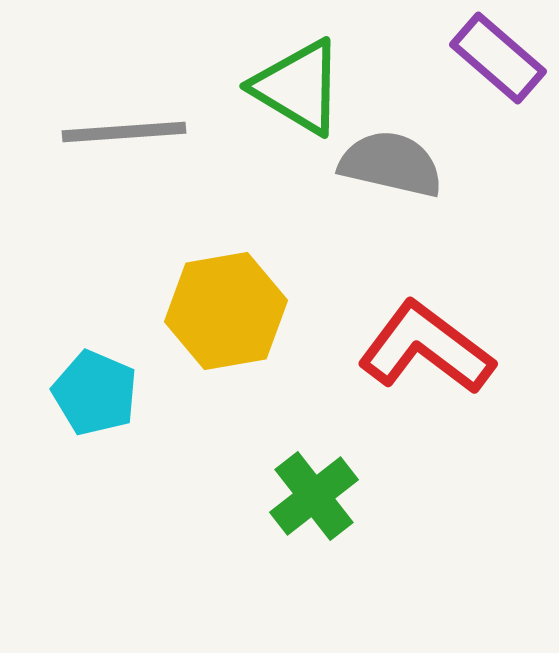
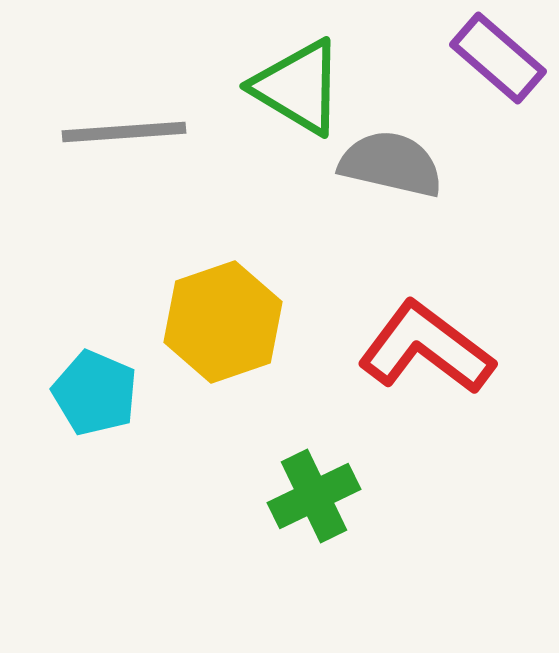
yellow hexagon: moved 3 px left, 11 px down; rotated 9 degrees counterclockwise
green cross: rotated 12 degrees clockwise
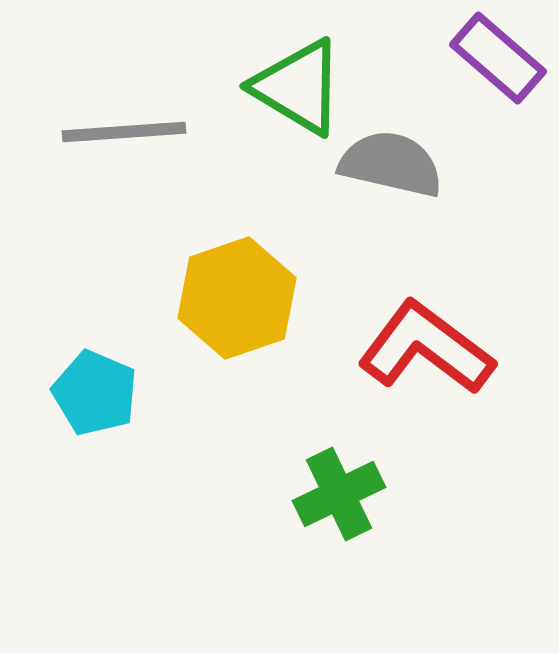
yellow hexagon: moved 14 px right, 24 px up
green cross: moved 25 px right, 2 px up
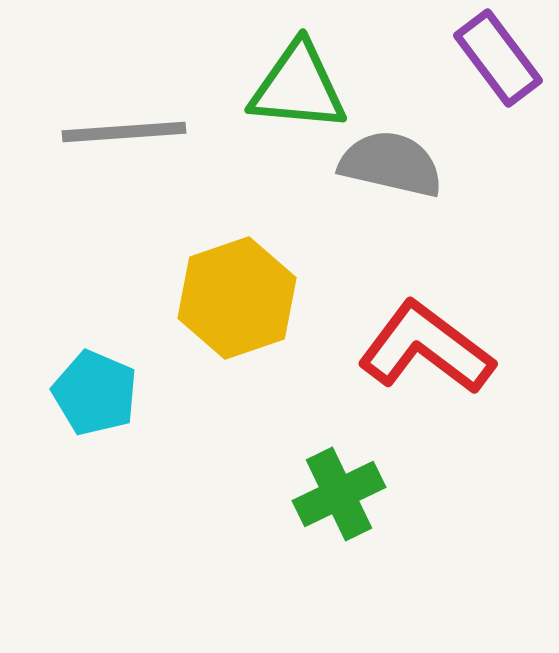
purple rectangle: rotated 12 degrees clockwise
green triangle: rotated 26 degrees counterclockwise
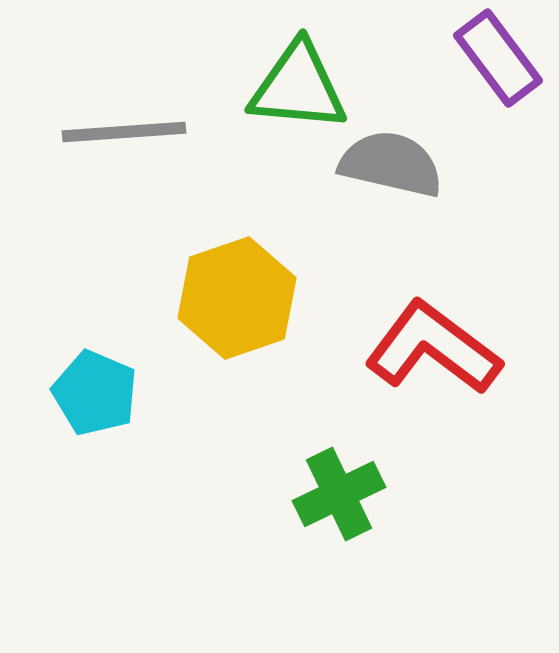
red L-shape: moved 7 px right
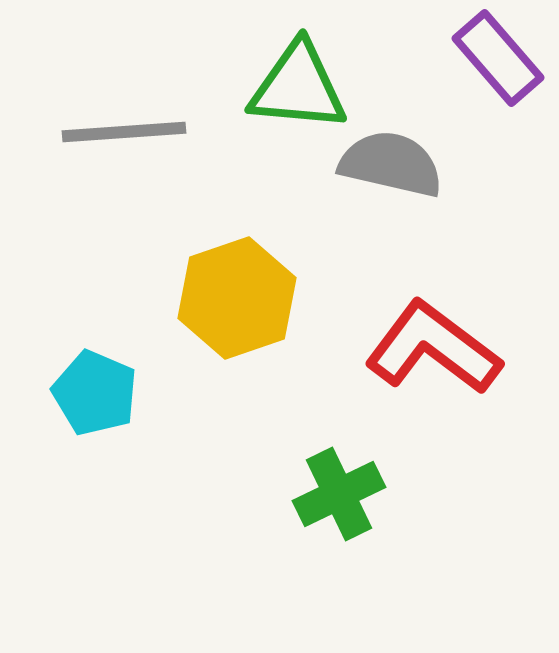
purple rectangle: rotated 4 degrees counterclockwise
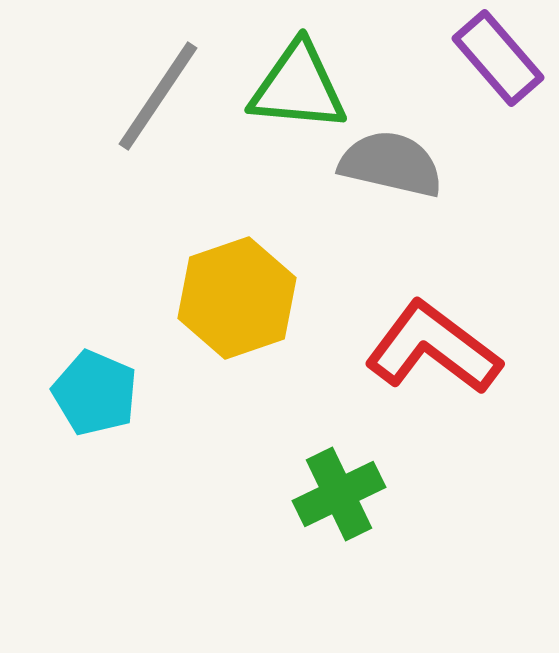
gray line: moved 34 px right, 36 px up; rotated 52 degrees counterclockwise
